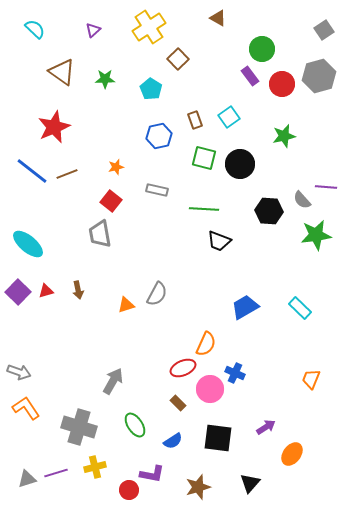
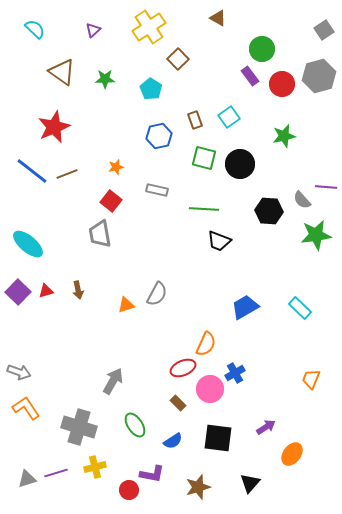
blue cross at (235, 373): rotated 36 degrees clockwise
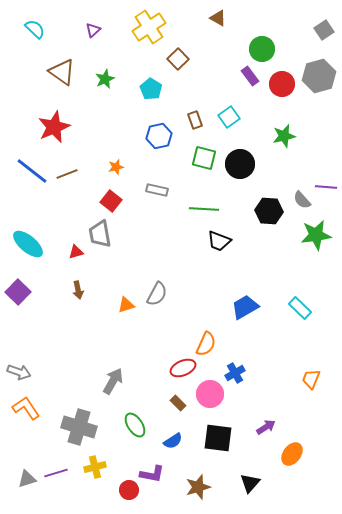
green star at (105, 79): rotated 24 degrees counterclockwise
red triangle at (46, 291): moved 30 px right, 39 px up
pink circle at (210, 389): moved 5 px down
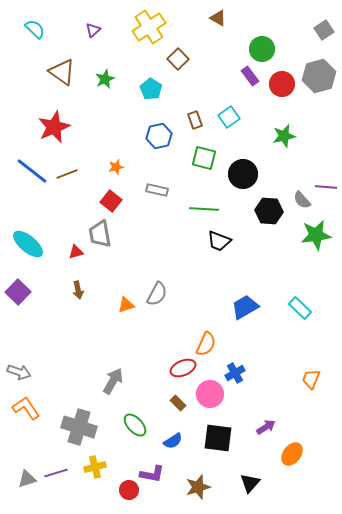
black circle at (240, 164): moved 3 px right, 10 px down
green ellipse at (135, 425): rotated 10 degrees counterclockwise
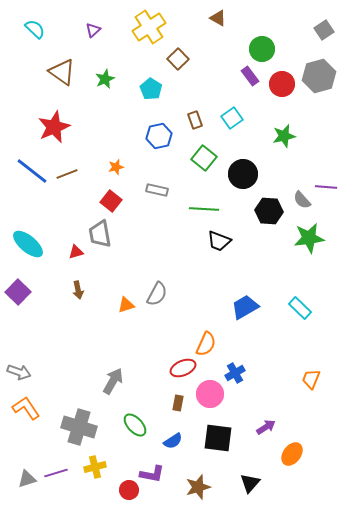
cyan square at (229, 117): moved 3 px right, 1 px down
green square at (204, 158): rotated 25 degrees clockwise
green star at (316, 235): moved 7 px left, 3 px down
brown rectangle at (178, 403): rotated 56 degrees clockwise
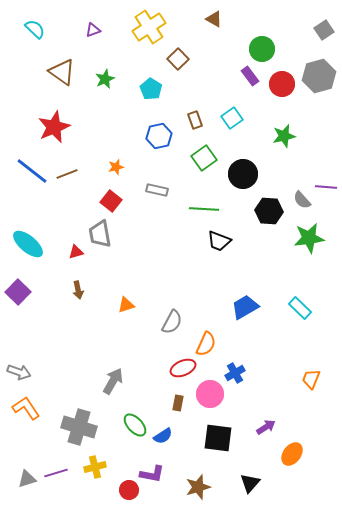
brown triangle at (218, 18): moved 4 px left, 1 px down
purple triangle at (93, 30): rotated 21 degrees clockwise
green square at (204, 158): rotated 15 degrees clockwise
gray semicircle at (157, 294): moved 15 px right, 28 px down
blue semicircle at (173, 441): moved 10 px left, 5 px up
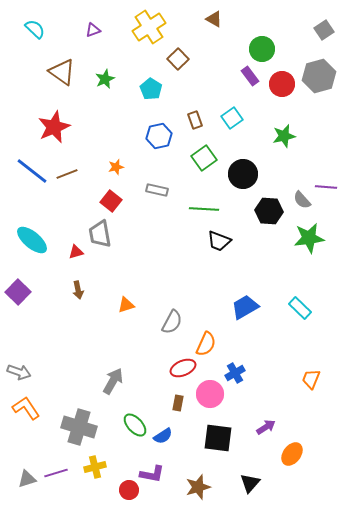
cyan ellipse at (28, 244): moved 4 px right, 4 px up
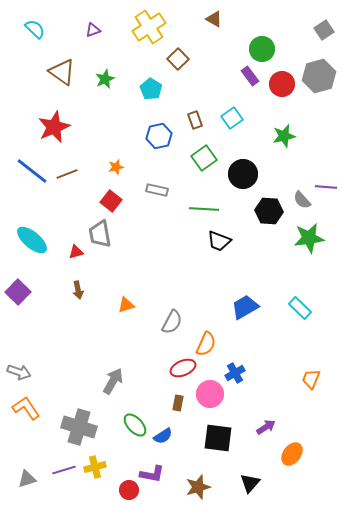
purple line at (56, 473): moved 8 px right, 3 px up
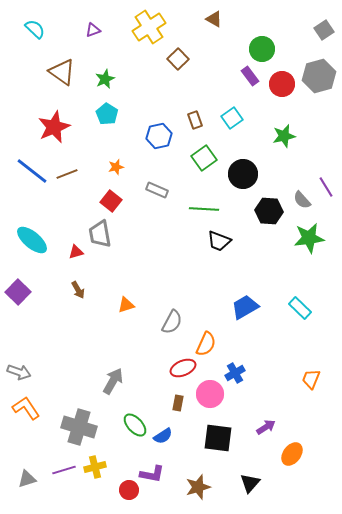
cyan pentagon at (151, 89): moved 44 px left, 25 px down
purple line at (326, 187): rotated 55 degrees clockwise
gray rectangle at (157, 190): rotated 10 degrees clockwise
brown arrow at (78, 290): rotated 18 degrees counterclockwise
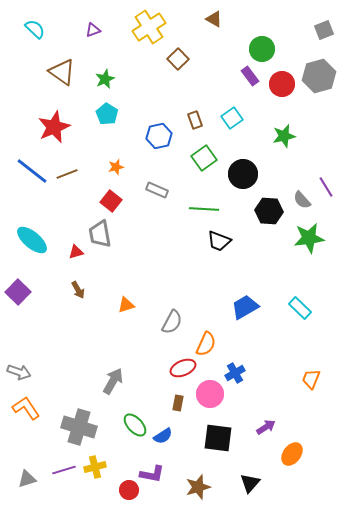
gray square at (324, 30): rotated 12 degrees clockwise
